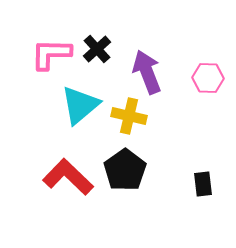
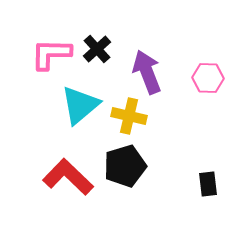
black pentagon: moved 4 px up; rotated 18 degrees clockwise
black rectangle: moved 5 px right
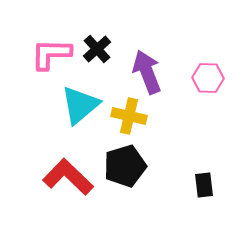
black rectangle: moved 4 px left, 1 px down
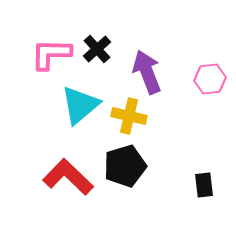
pink hexagon: moved 2 px right, 1 px down; rotated 8 degrees counterclockwise
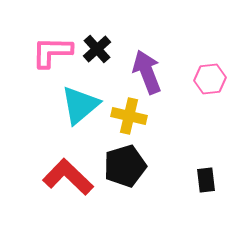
pink L-shape: moved 1 px right, 2 px up
black rectangle: moved 2 px right, 5 px up
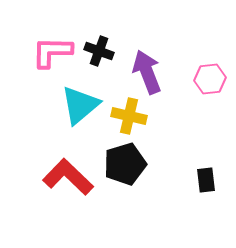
black cross: moved 2 px right, 2 px down; rotated 28 degrees counterclockwise
black pentagon: moved 2 px up
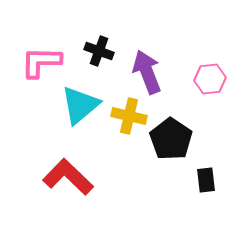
pink L-shape: moved 11 px left, 10 px down
black pentagon: moved 46 px right, 25 px up; rotated 21 degrees counterclockwise
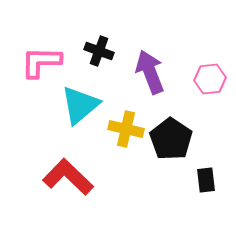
purple arrow: moved 3 px right
yellow cross: moved 3 px left, 13 px down
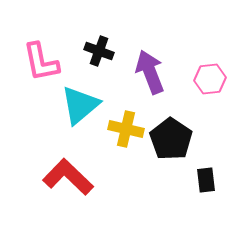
pink L-shape: rotated 102 degrees counterclockwise
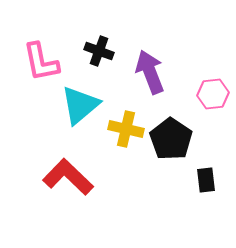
pink hexagon: moved 3 px right, 15 px down
